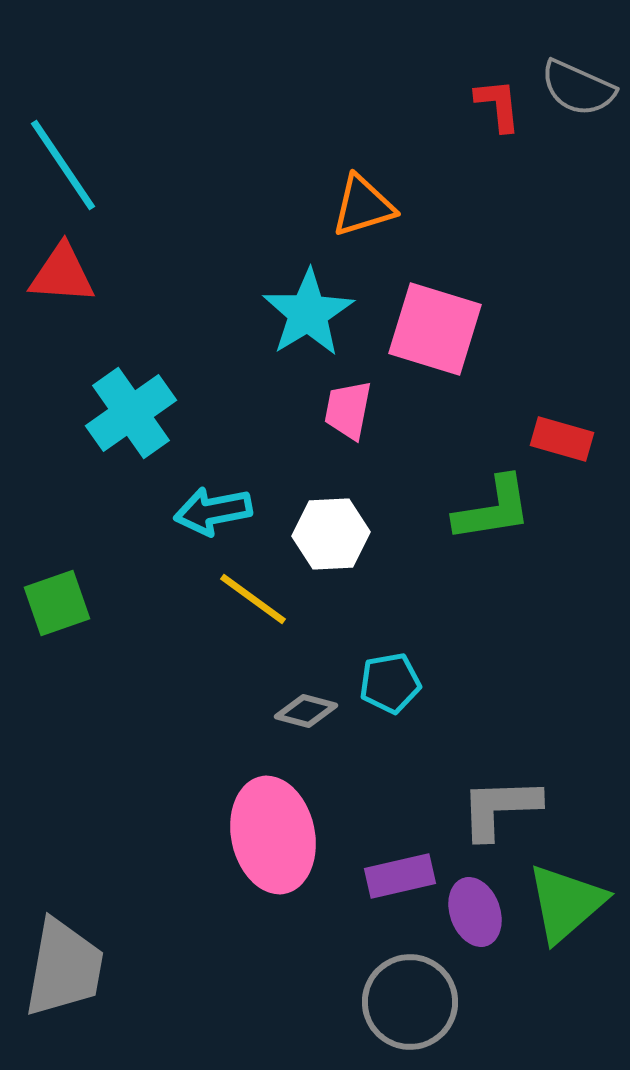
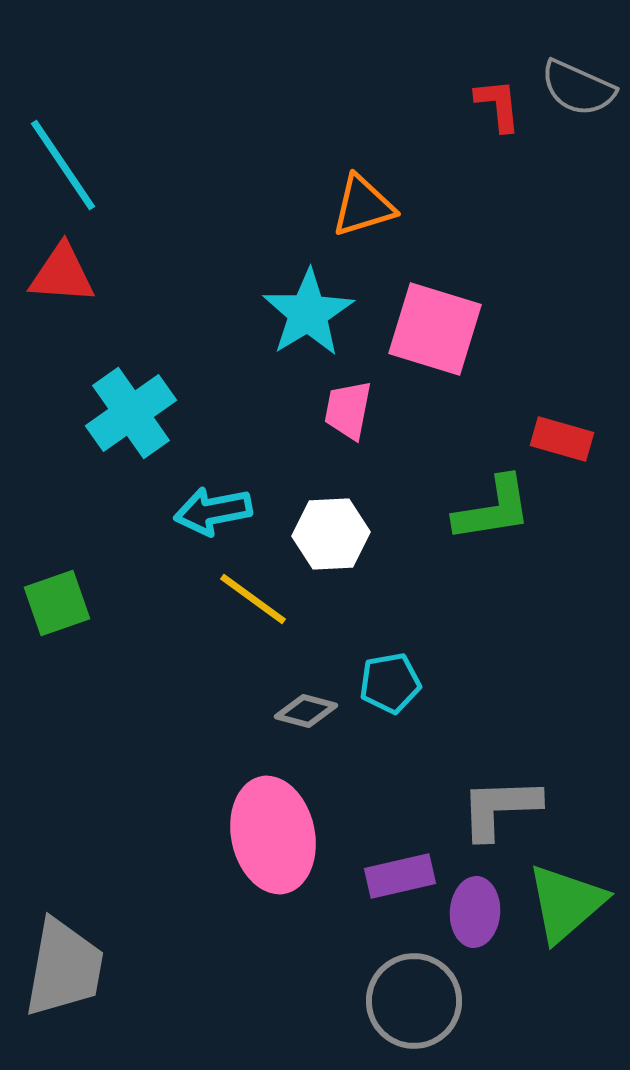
purple ellipse: rotated 24 degrees clockwise
gray circle: moved 4 px right, 1 px up
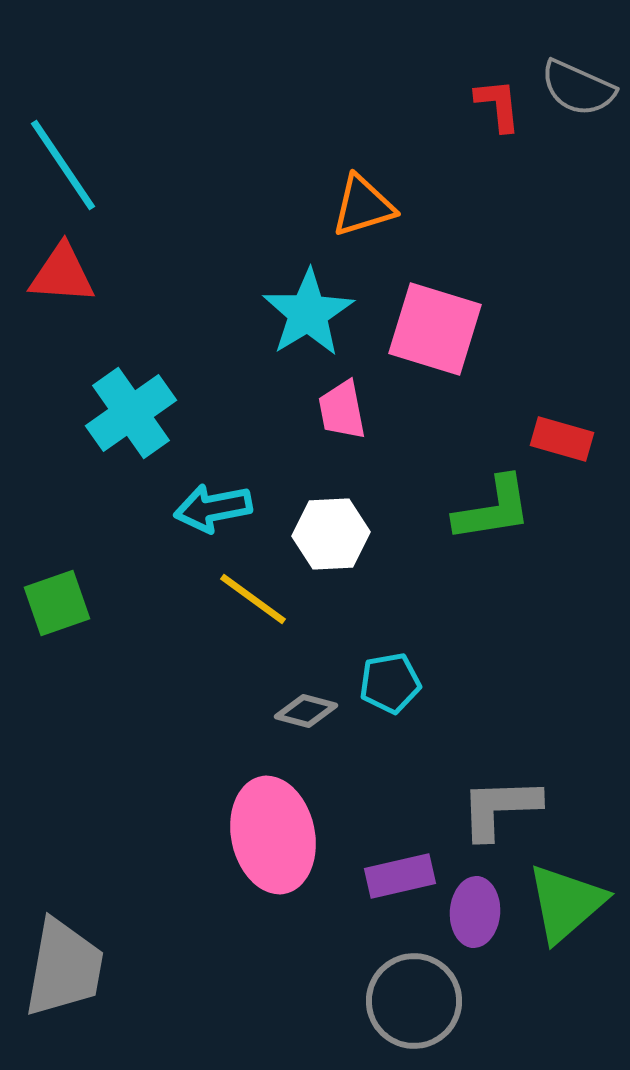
pink trapezoid: moved 6 px left; rotated 22 degrees counterclockwise
cyan arrow: moved 3 px up
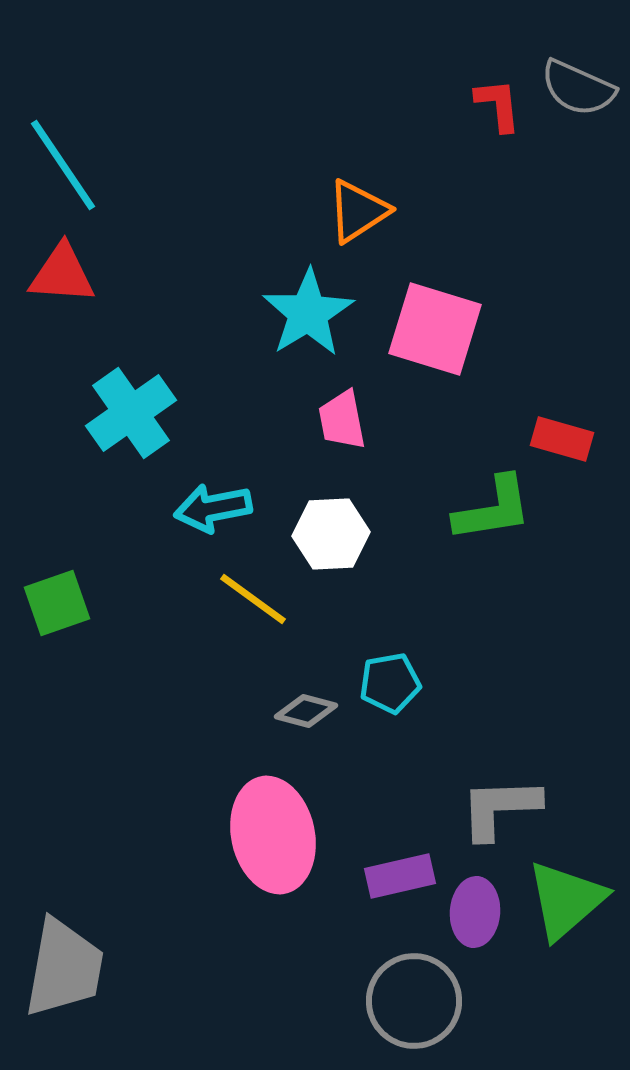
orange triangle: moved 5 px left, 5 px down; rotated 16 degrees counterclockwise
pink trapezoid: moved 10 px down
green triangle: moved 3 px up
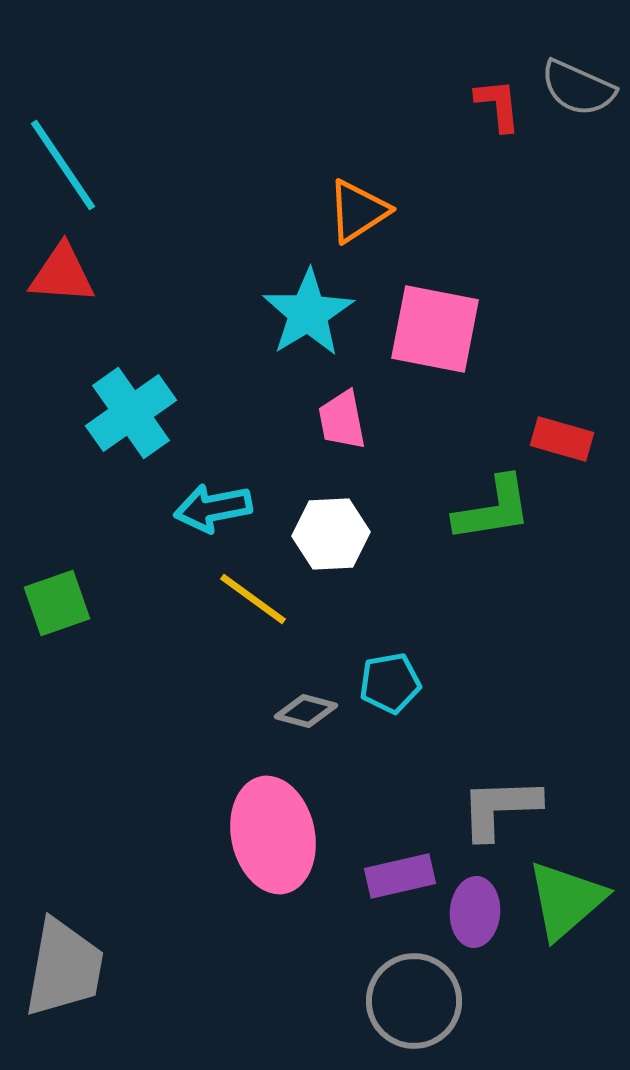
pink square: rotated 6 degrees counterclockwise
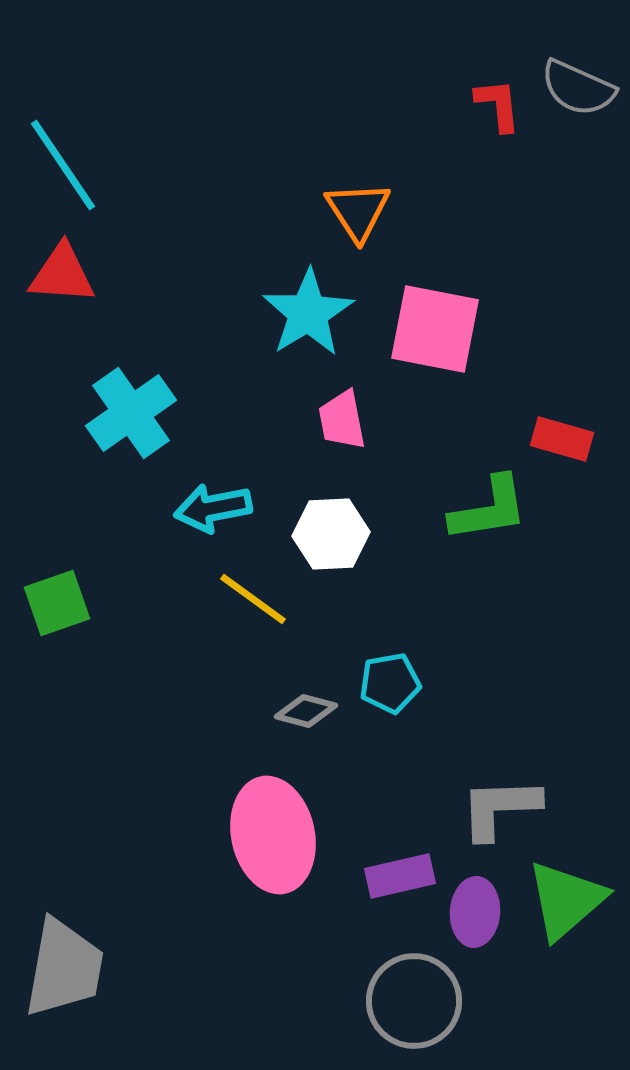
orange triangle: rotated 30 degrees counterclockwise
green L-shape: moved 4 px left
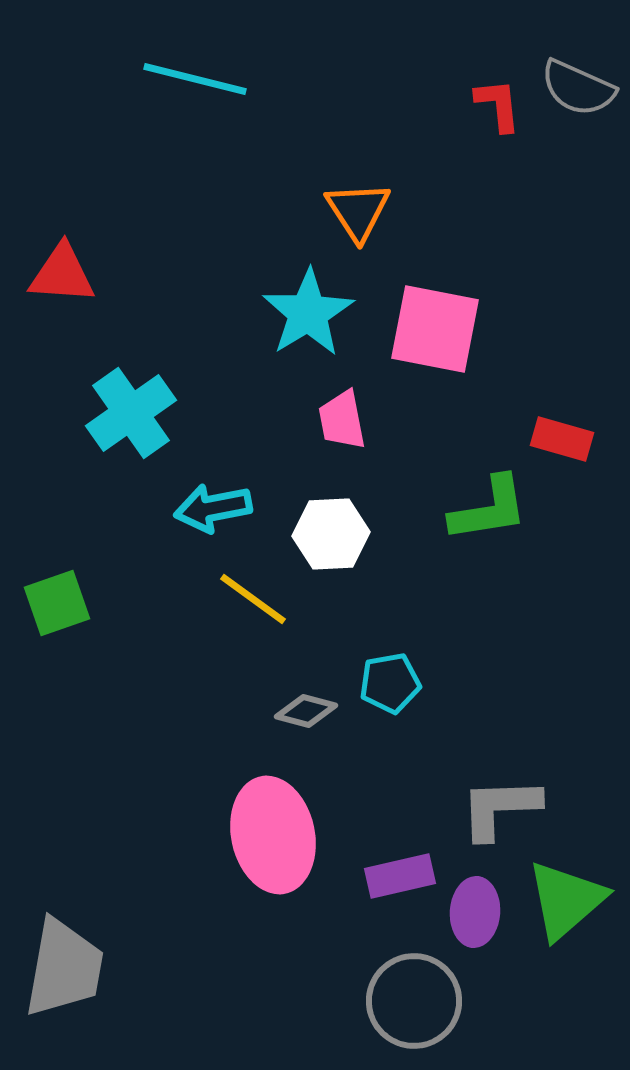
cyan line: moved 132 px right, 86 px up; rotated 42 degrees counterclockwise
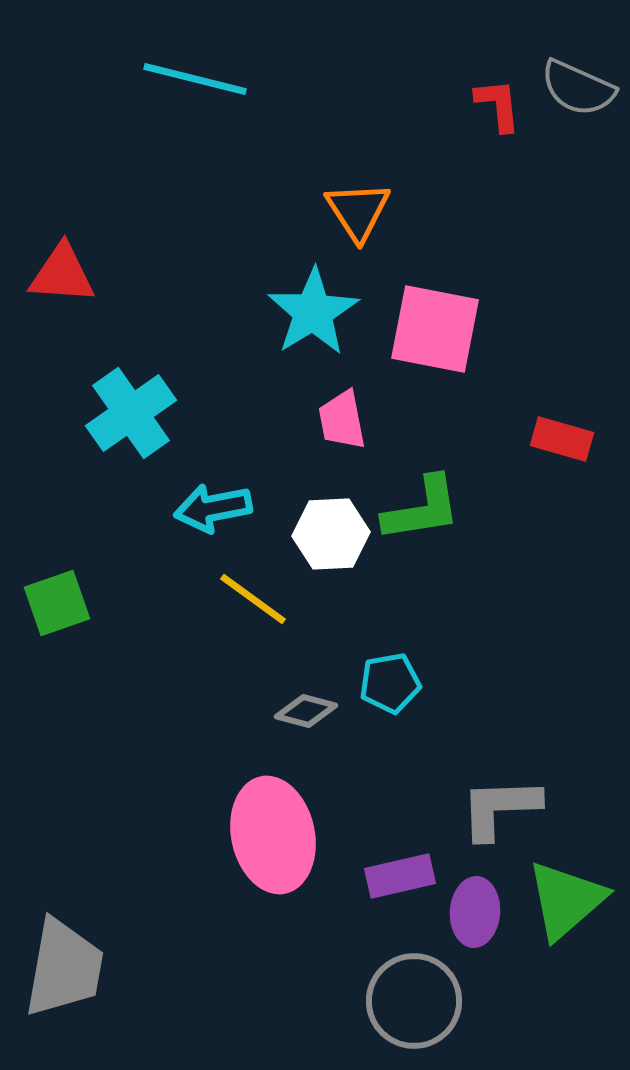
cyan star: moved 5 px right, 1 px up
green L-shape: moved 67 px left
